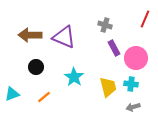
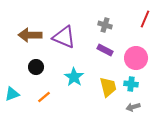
purple rectangle: moved 9 px left, 2 px down; rotated 35 degrees counterclockwise
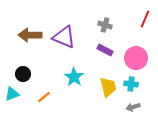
black circle: moved 13 px left, 7 px down
